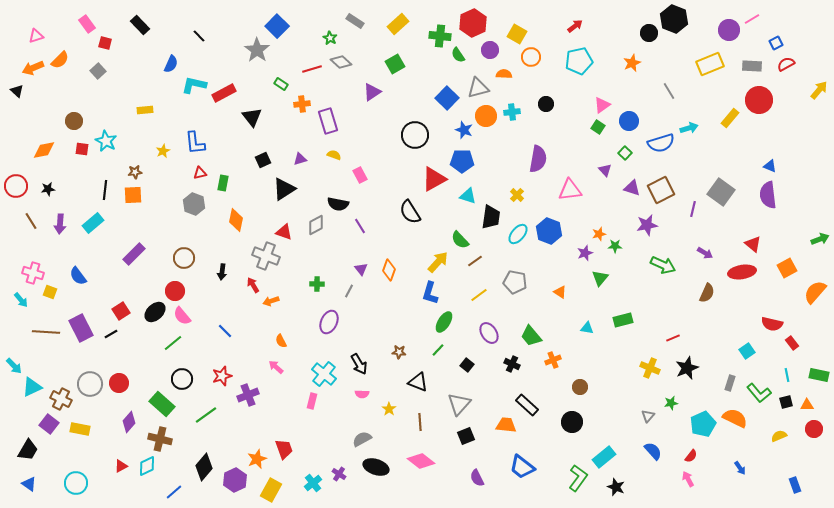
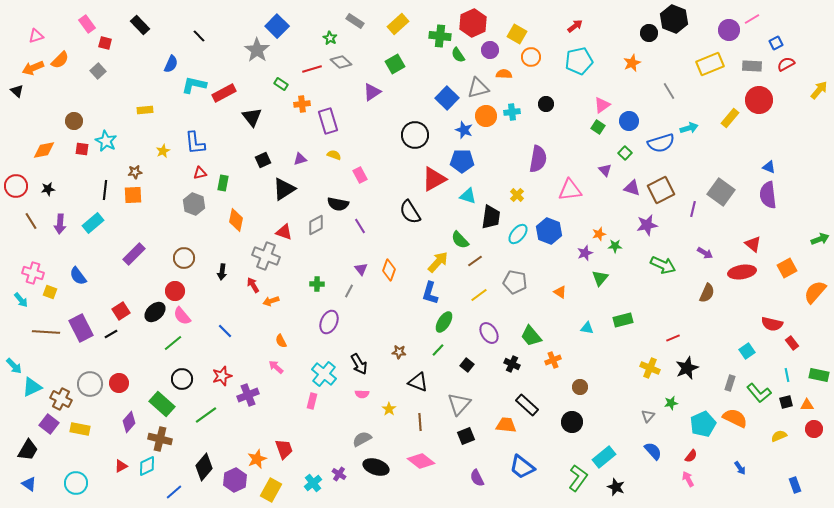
blue triangle at (770, 166): moved 1 px left, 1 px down
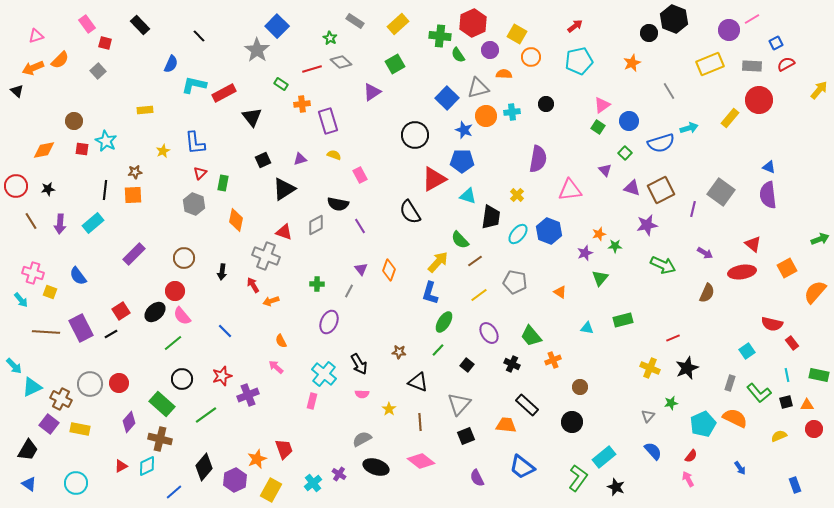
red triangle at (200, 173): rotated 32 degrees counterclockwise
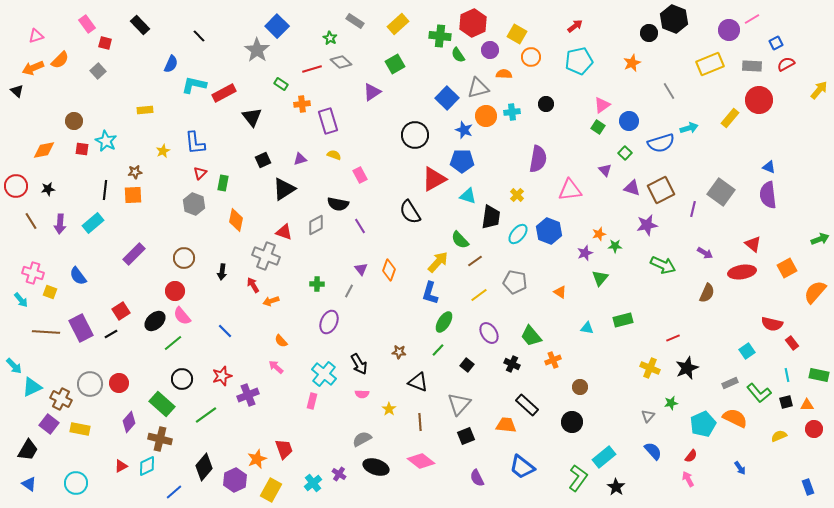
black ellipse at (155, 312): moved 9 px down
orange semicircle at (281, 341): rotated 16 degrees counterclockwise
gray rectangle at (730, 383): rotated 49 degrees clockwise
blue rectangle at (795, 485): moved 13 px right, 2 px down
black star at (616, 487): rotated 12 degrees clockwise
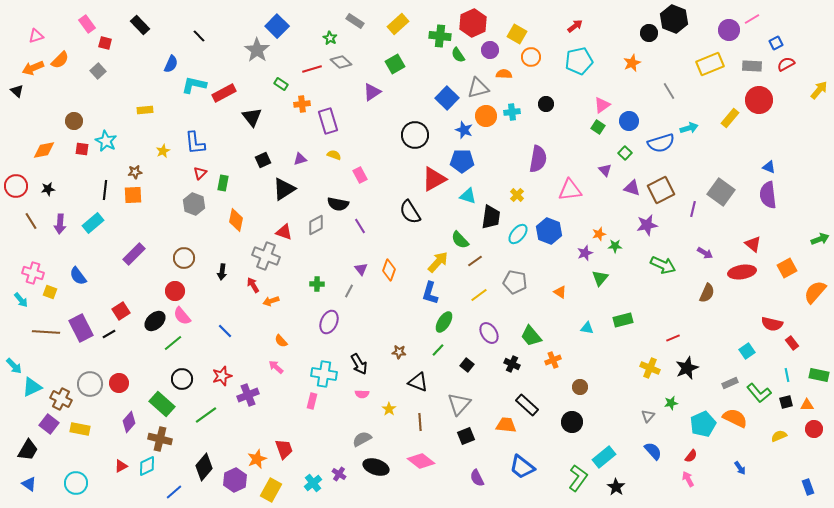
black line at (111, 334): moved 2 px left
cyan cross at (324, 374): rotated 30 degrees counterclockwise
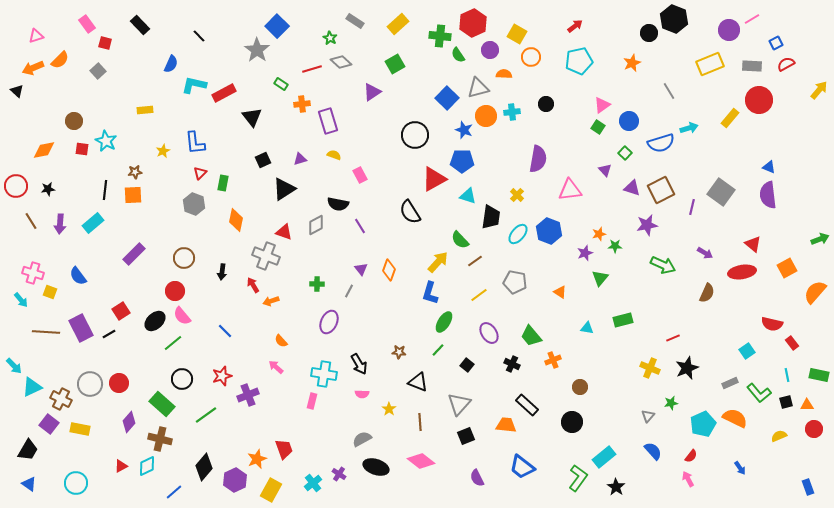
purple line at (693, 209): moved 1 px left, 2 px up
